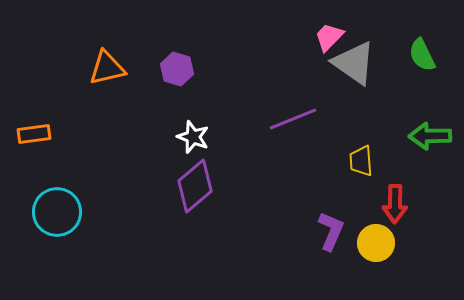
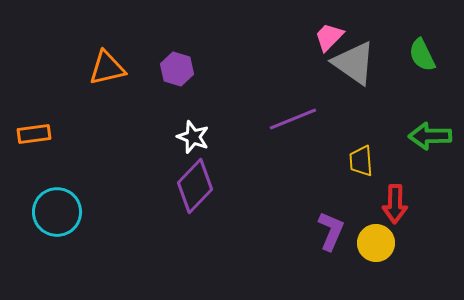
purple diamond: rotated 6 degrees counterclockwise
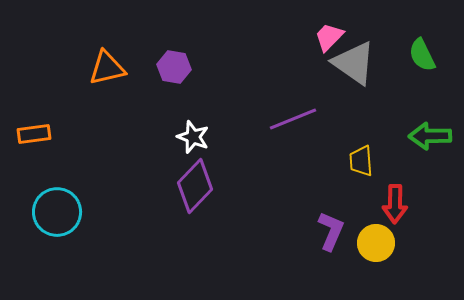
purple hexagon: moved 3 px left, 2 px up; rotated 8 degrees counterclockwise
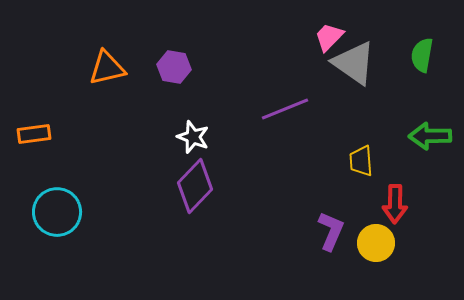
green semicircle: rotated 36 degrees clockwise
purple line: moved 8 px left, 10 px up
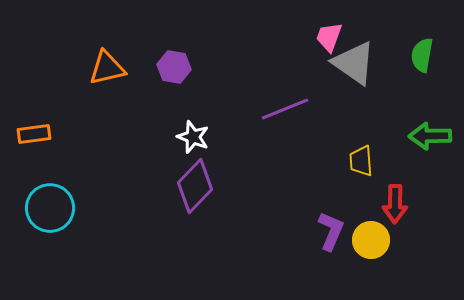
pink trapezoid: rotated 24 degrees counterclockwise
cyan circle: moved 7 px left, 4 px up
yellow circle: moved 5 px left, 3 px up
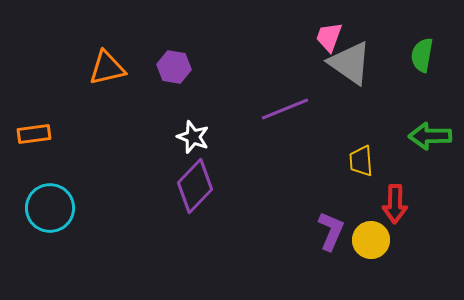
gray triangle: moved 4 px left
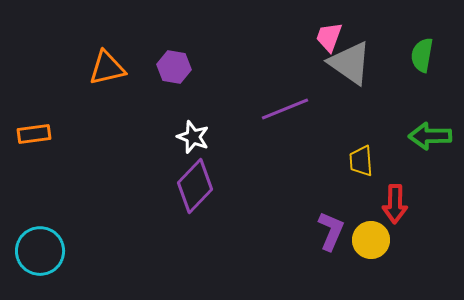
cyan circle: moved 10 px left, 43 px down
